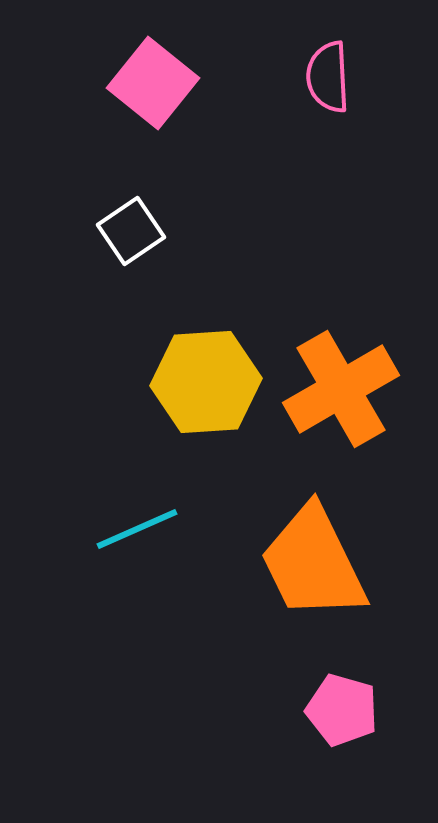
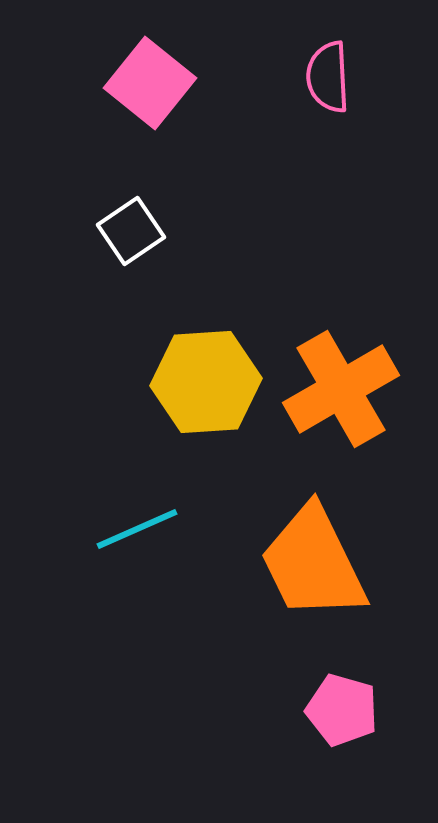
pink square: moved 3 px left
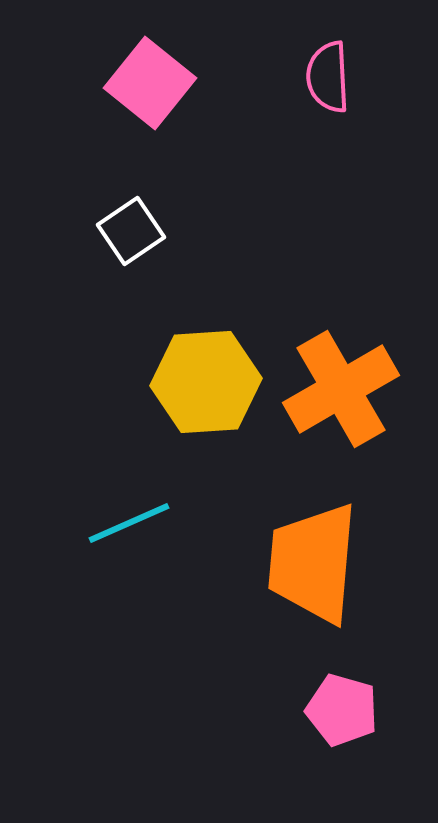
cyan line: moved 8 px left, 6 px up
orange trapezoid: rotated 31 degrees clockwise
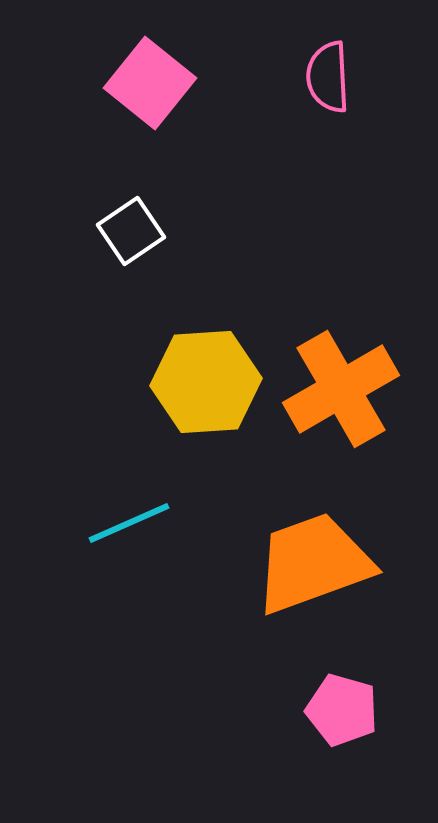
orange trapezoid: rotated 65 degrees clockwise
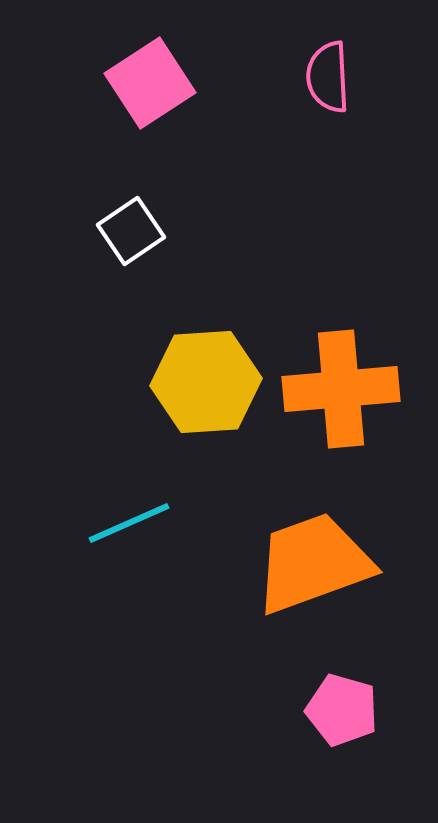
pink square: rotated 18 degrees clockwise
orange cross: rotated 25 degrees clockwise
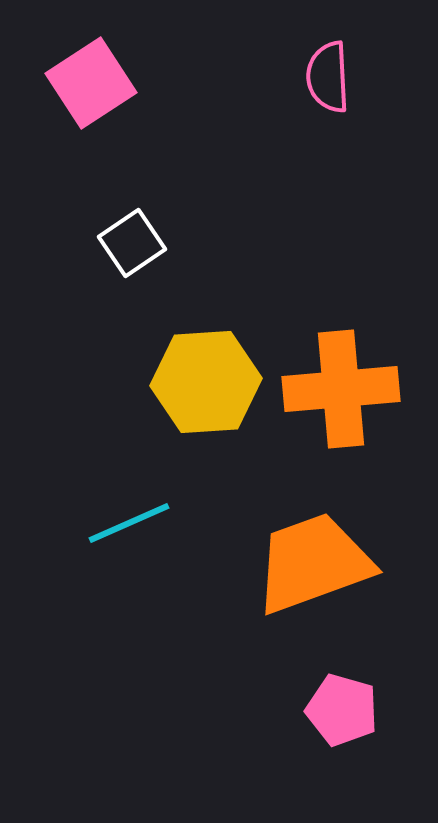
pink square: moved 59 px left
white square: moved 1 px right, 12 px down
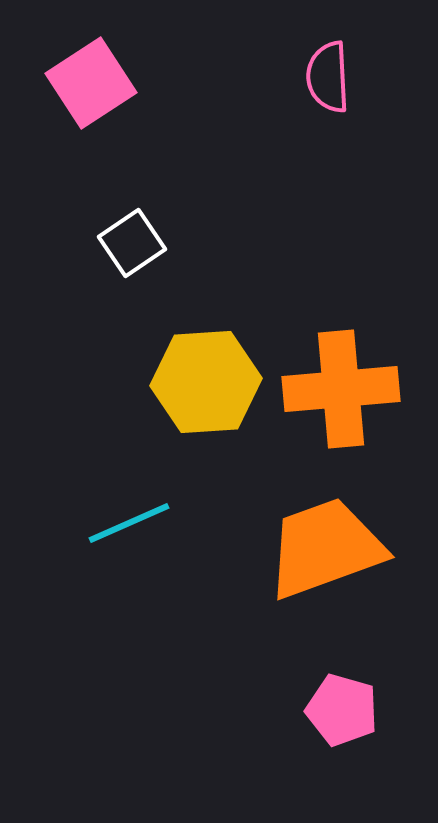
orange trapezoid: moved 12 px right, 15 px up
